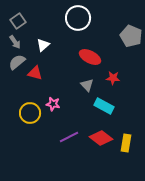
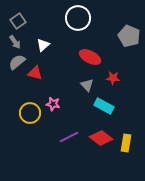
gray pentagon: moved 2 px left
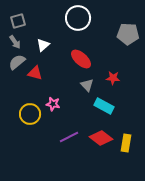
gray square: rotated 21 degrees clockwise
gray pentagon: moved 1 px left, 2 px up; rotated 20 degrees counterclockwise
red ellipse: moved 9 px left, 2 px down; rotated 15 degrees clockwise
yellow circle: moved 1 px down
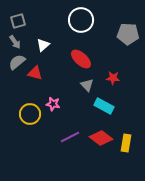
white circle: moved 3 px right, 2 px down
purple line: moved 1 px right
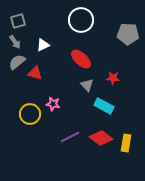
white triangle: rotated 16 degrees clockwise
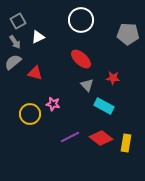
gray square: rotated 14 degrees counterclockwise
white triangle: moved 5 px left, 8 px up
gray semicircle: moved 4 px left
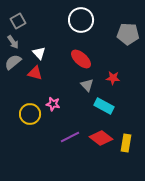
white triangle: moved 1 px right, 16 px down; rotated 48 degrees counterclockwise
gray arrow: moved 2 px left
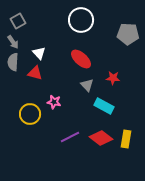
gray semicircle: rotated 48 degrees counterclockwise
pink star: moved 1 px right, 2 px up
yellow rectangle: moved 4 px up
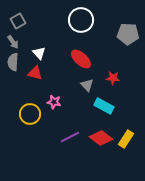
yellow rectangle: rotated 24 degrees clockwise
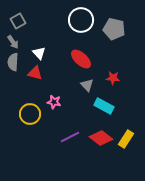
gray pentagon: moved 14 px left, 5 px up; rotated 10 degrees clockwise
